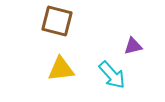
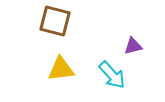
brown square: moved 2 px left
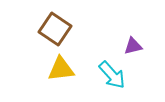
brown square: moved 8 px down; rotated 20 degrees clockwise
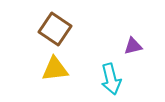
yellow triangle: moved 6 px left
cyan arrow: moved 1 px left, 4 px down; rotated 28 degrees clockwise
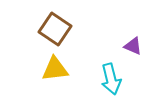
purple triangle: rotated 36 degrees clockwise
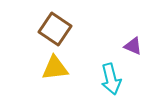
yellow triangle: moved 1 px up
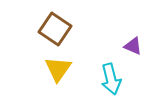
yellow triangle: moved 3 px right, 1 px down; rotated 48 degrees counterclockwise
